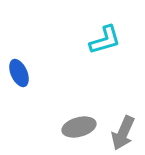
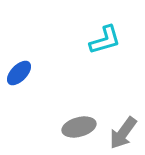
blue ellipse: rotated 68 degrees clockwise
gray arrow: rotated 12 degrees clockwise
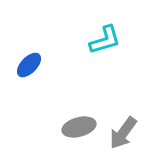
blue ellipse: moved 10 px right, 8 px up
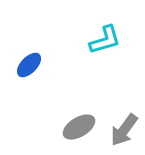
gray ellipse: rotated 16 degrees counterclockwise
gray arrow: moved 1 px right, 3 px up
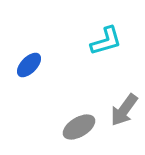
cyan L-shape: moved 1 px right, 1 px down
gray arrow: moved 20 px up
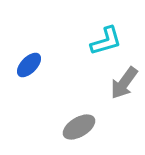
gray arrow: moved 27 px up
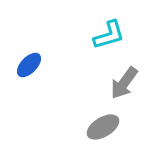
cyan L-shape: moved 3 px right, 6 px up
gray ellipse: moved 24 px right
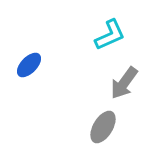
cyan L-shape: moved 1 px right; rotated 8 degrees counterclockwise
gray ellipse: rotated 28 degrees counterclockwise
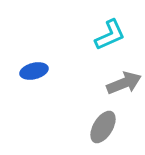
blue ellipse: moved 5 px right, 6 px down; rotated 32 degrees clockwise
gray arrow: rotated 148 degrees counterclockwise
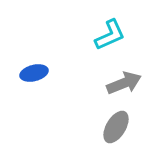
blue ellipse: moved 2 px down
gray ellipse: moved 13 px right
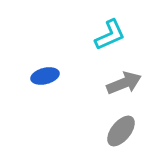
blue ellipse: moved 11 px right, 3 px down
gray ellipse: moved 5 px right, 4 px down; rotated 8 degrees clockwise
